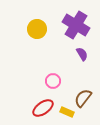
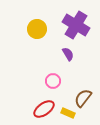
purple semicircle: moved 14 px left
red ellipse: moved 1 px right, 1 px down
yellow rectangle: moved 1 px right, 1 px down
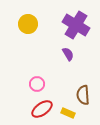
yellow circle: moved 9 px left, 5 px up
pink circle: moved 16 px left, 3 px down
brown semicircle: moved 3 px up; rotated 42 degrees counterclockwise
red ellipse: moved 2 px left
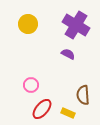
purple semicircle: rotated 32 degrees counterclockwise
pink circle: moved 6 px left, 1 px down
red ellipse: rotated 15 degrees counterclockwise
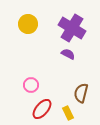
purple cross: moved 4 px left, 3 px down
brown semicircle: moved 2 px left, 2 px up; rotated 18 degrees clockwise
yellow rectangle: rotated 40 degrees clockwise
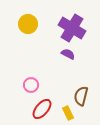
brown semicircle: moved 3 px down
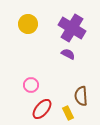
brown semicircle: rotated 18 degrees counterclockwise
